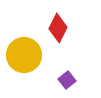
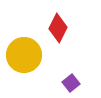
purple square: moved 4 px right, 3 px down
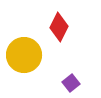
red diamond: moved 1 px right, 1 px up
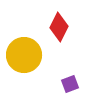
purple square: moved 1 px left, 1 px down; rotated 18 degrees clockwise
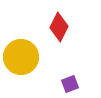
yellow circle: moved 3 px left, 2 px down
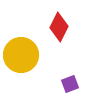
yellow circle: moved 2 px up
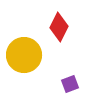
yellow circle: moved 3 px right
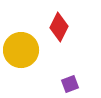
yellow circle: moved 3 px left, 5 px up
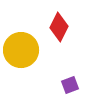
purple square: moved 1 px down
